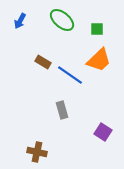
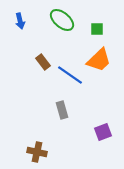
blue arrow: rotated 42 degrees counterclockwise
brown rectangle: rotated 21 degrees clockwise
purple square: rotated 36 degrees clockwise
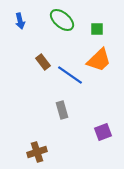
brown cross: rotated 30 degrees counterclockwise
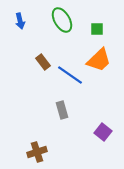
green ellipse: rotated 20 degrees clockwise
purple square: rotated 30 degrees counterclockwise
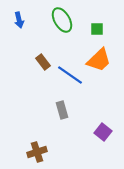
blue arrow: moved 1 px left, 1 px up
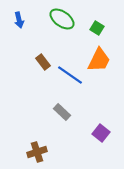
green ellipse: moved 1 px up; rotated 25 degrees counterclockwise
green square: moved 1 px up; rotated 32 degrees clockwise
orange trapezoid: rotated 20 degrees counterclockwise
gray rectangle: moved 2 px down; rotated 30 degrees counterclockwise
purple square: moved 2 px left, 1 px down
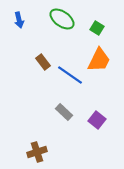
gray rectangle: moved 2 px right
purple square: moved 4 px left, 13 px up
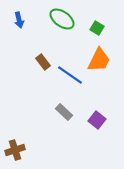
brown cross: moved 22 px left, 2 px up
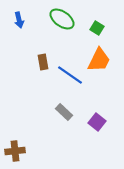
brown rectangle: rotated 28 degrees clockwise
purple square: moved 2 px down
brown cross: moved 1 px down; rotated 12 degrees clockwise
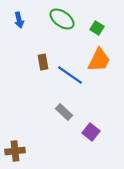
purple square: moved 6 px left, 10 px down
